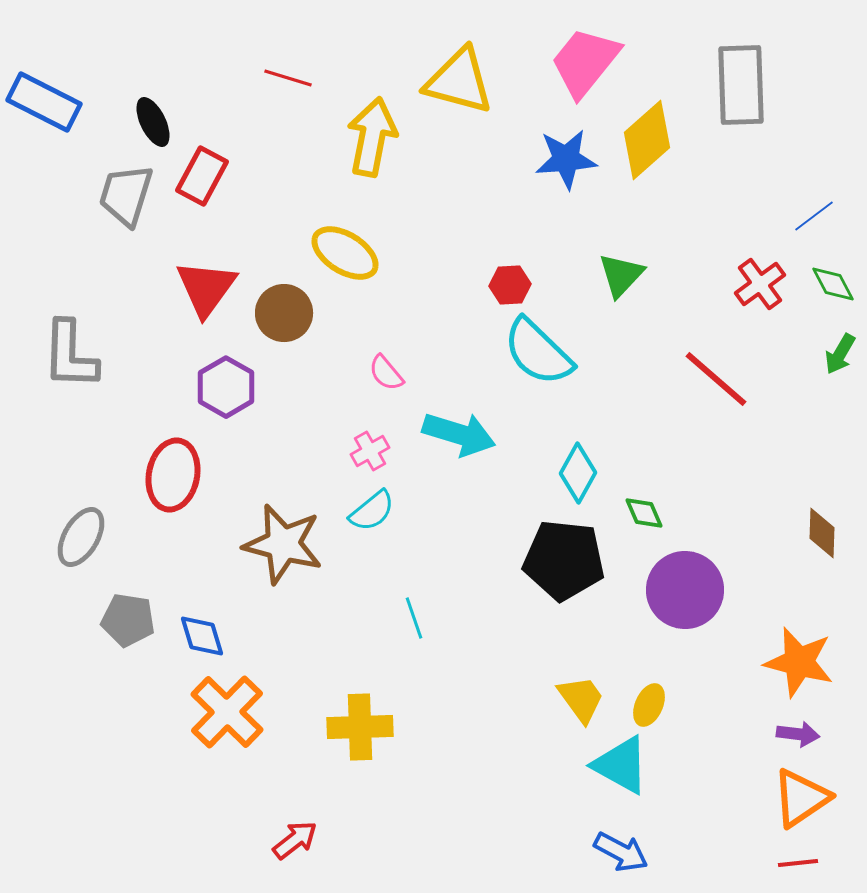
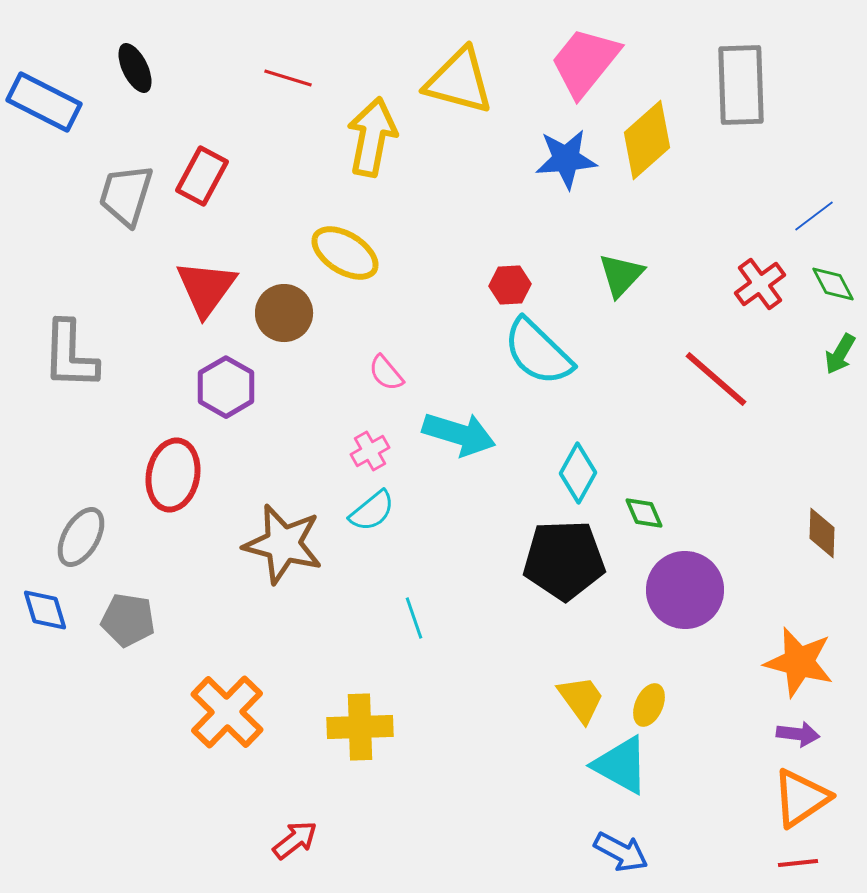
black ellipse at (153, 122): moved 18 px left, 54 px up
black pentagon at (564, 560): rotated 8 degrees counterclockwise
blue diamond at (202, 636): moved 157 px left, 26 px up
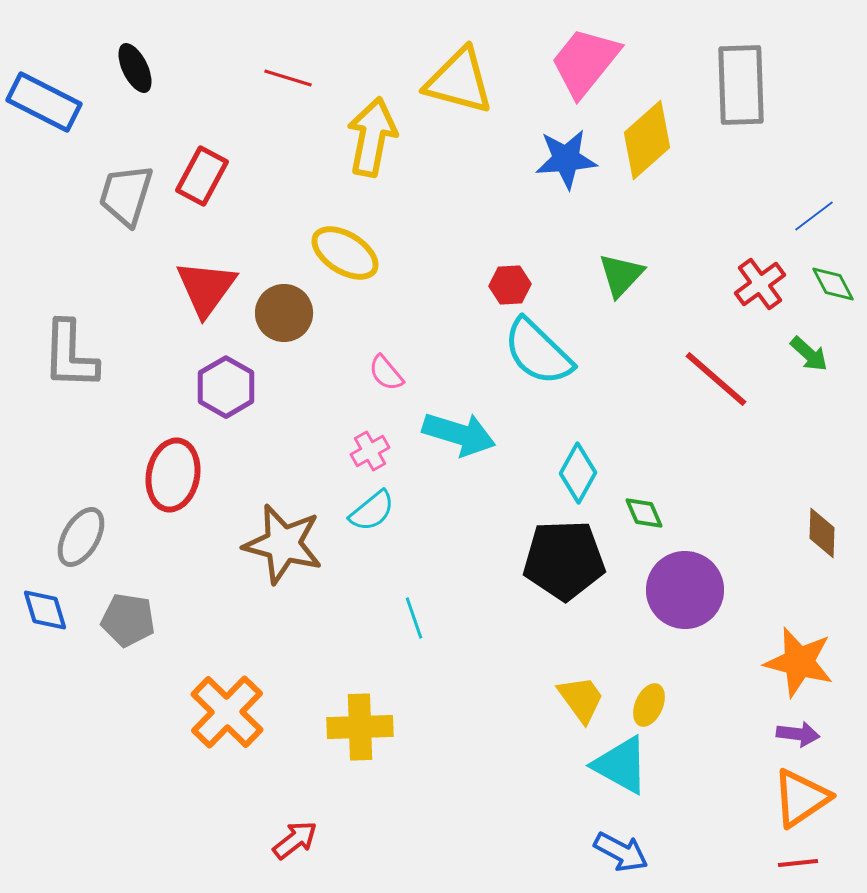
green arrow at (840, 354): moved 31 px left; rotated 78 degrees counterclockwise
